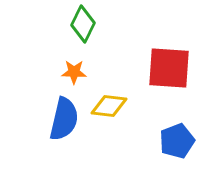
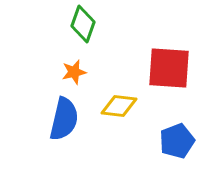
green diamond: rotated 6 degrees counterclockwise
orange star: rotated 15 degrees counterclockwise
yellow diamond: moved 10 px right
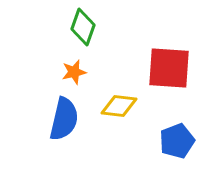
green diamond: moved 3 px down
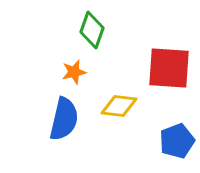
green diamond: moved 9 px right, 3 px down
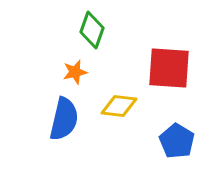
orange star: moved 1 px right
blue pentagon: rotated 20 degrees counterclockwise
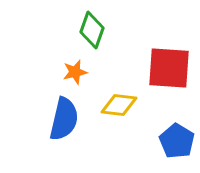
yellow diamond: moved 1 px up
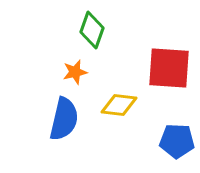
blue pentagon: rotated 28 degrees counterclockwise
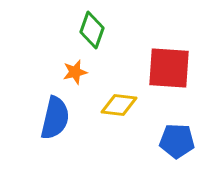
blue semicircle: moved 9 px left, 1 px up
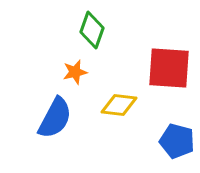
blue semicircle: rotated 15 degrees clockwise
blue pentagon: rotated 12 degrees clockwise
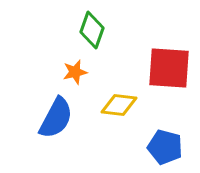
blue semicircle: moved 1 px right
blue pentagon: moved 12 px left, 6 px down
